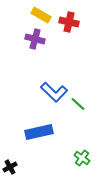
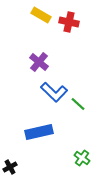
purple cross: moved 4 px right, 23 px down; rotated 24 degrees clockwise
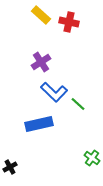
yellow rectangle: rotated 12 degrees clockwise
purple cross: moved 2 px right; rotated 18 degrees clockwise
blue rectangle: moved 8 px up
green cross: moved 10 px right
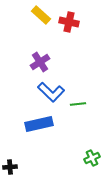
purple cross: moved 1 px left
blue L-shape: moved 3 px left
green line: rotated 49 degrees counterclockwise
green cross: rotated 28 degrees clockwise
black cross: rotated 24 degrees clockwise
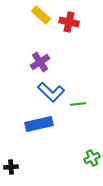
black cross: moved 1 px right
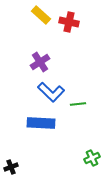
blue rectangle: moved 2 px right, 1 px up; rotated 16 degrees clockwise
black cross: rotated 16 degrees counterclockwise
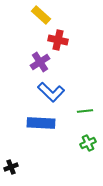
red cross: moved 11 px left, 18 px down
green line: moved 7 px right, 7 px down
green cross: moved 4 px left, 15 px up
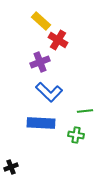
yellow rectangle: moved 6 px down
red cross: rotated 18 degrees clockwise
purple cross: rotated 12 degrees clockwise
blue L-shape: moved 2 px left
green cross: moved 12 px left, 8 px up; rotated 35 degrees clockwise
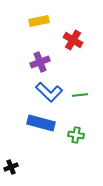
yellow rectangle: moved 2 px left; rotated 54 degrees counterclockwise
red cross: moved 15 px right
green line: moved 5 px left, 16 px up
blue rectangle: rotated 12 degrees clockwise
